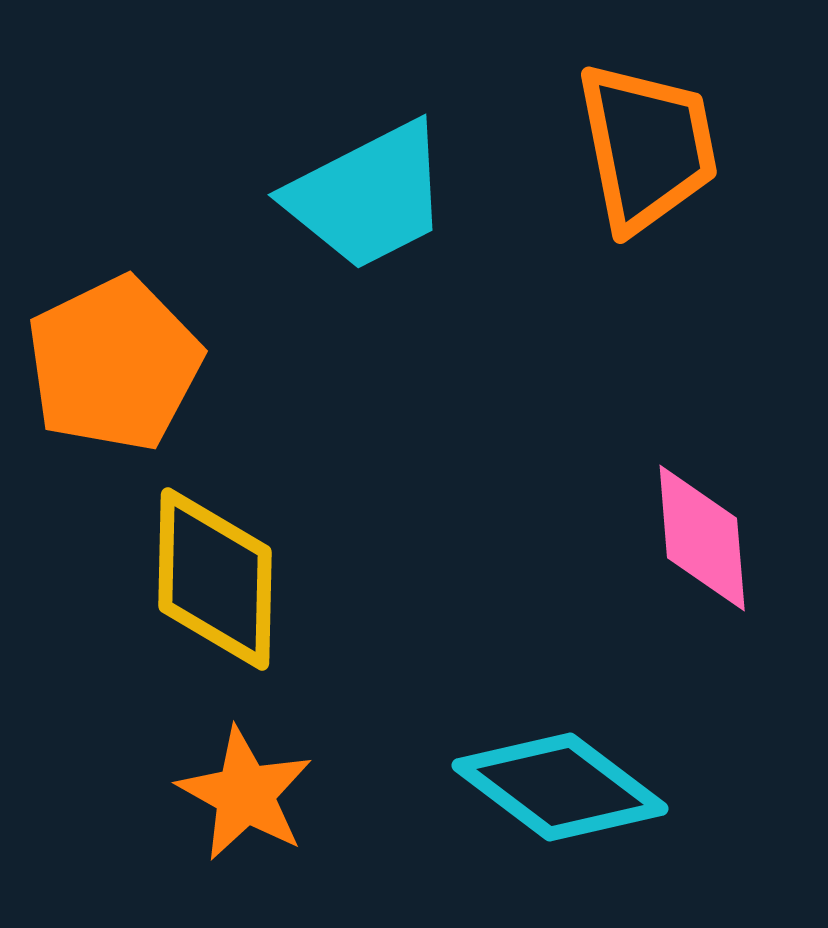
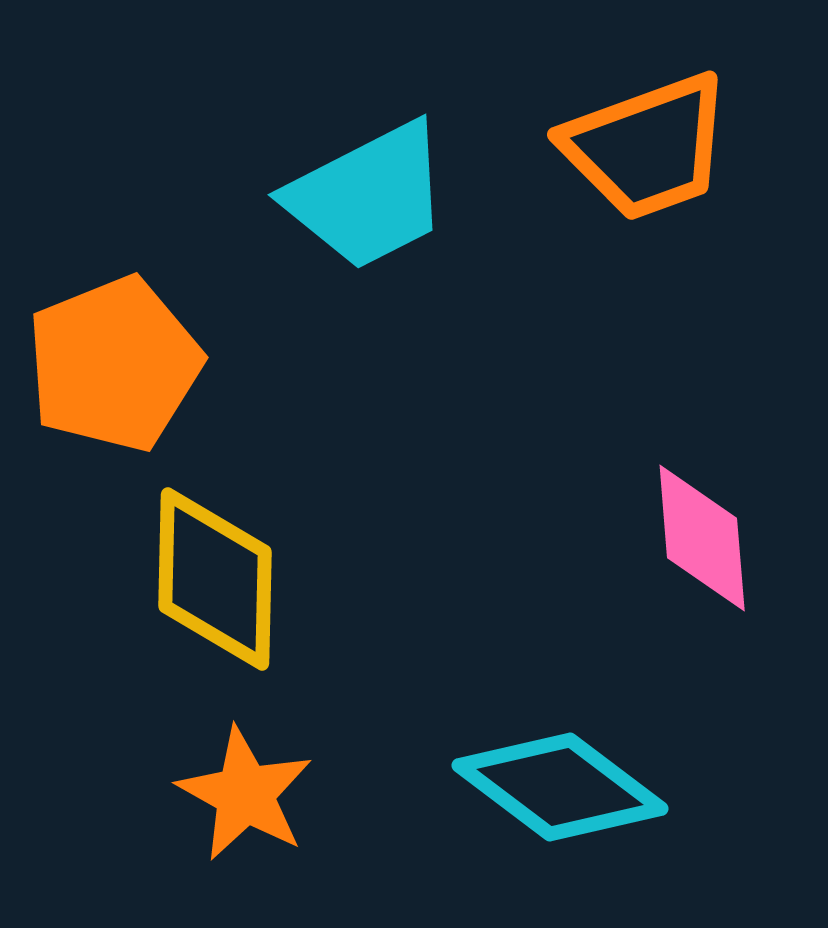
orange trapezoid: rotated 81 degrees clockwise
orange pentagon: rotated 4 degrees clockwise
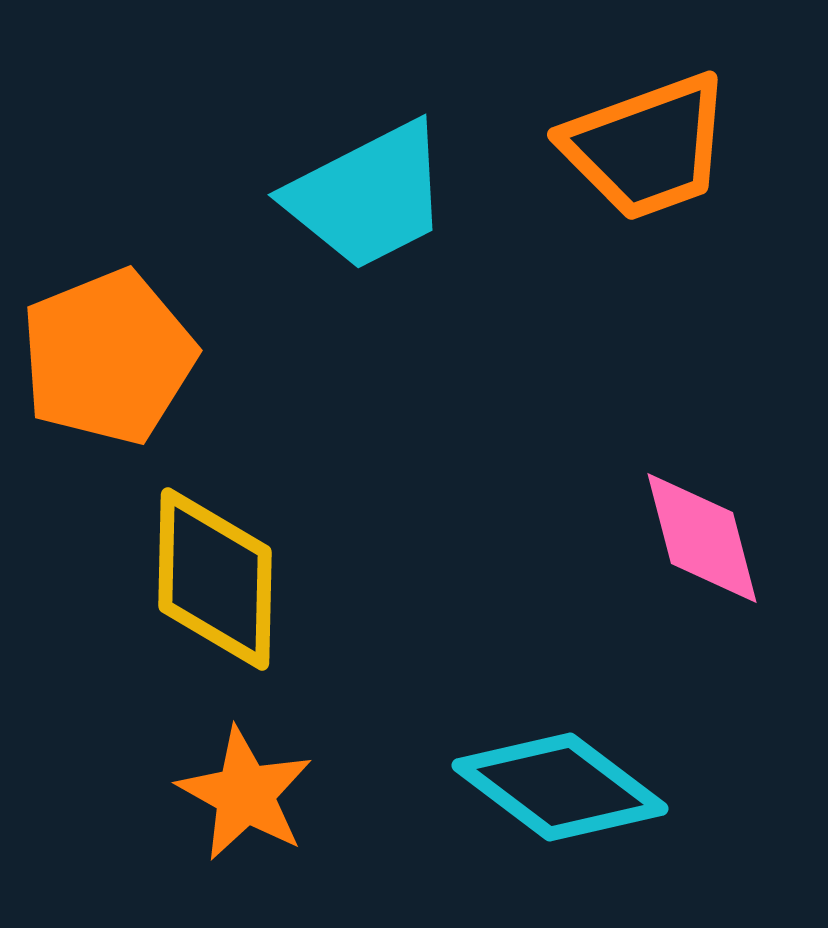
orange pentagon: moved 6 px left, 7 px up
pink diamond: rotated 10 degrees counterclockwise
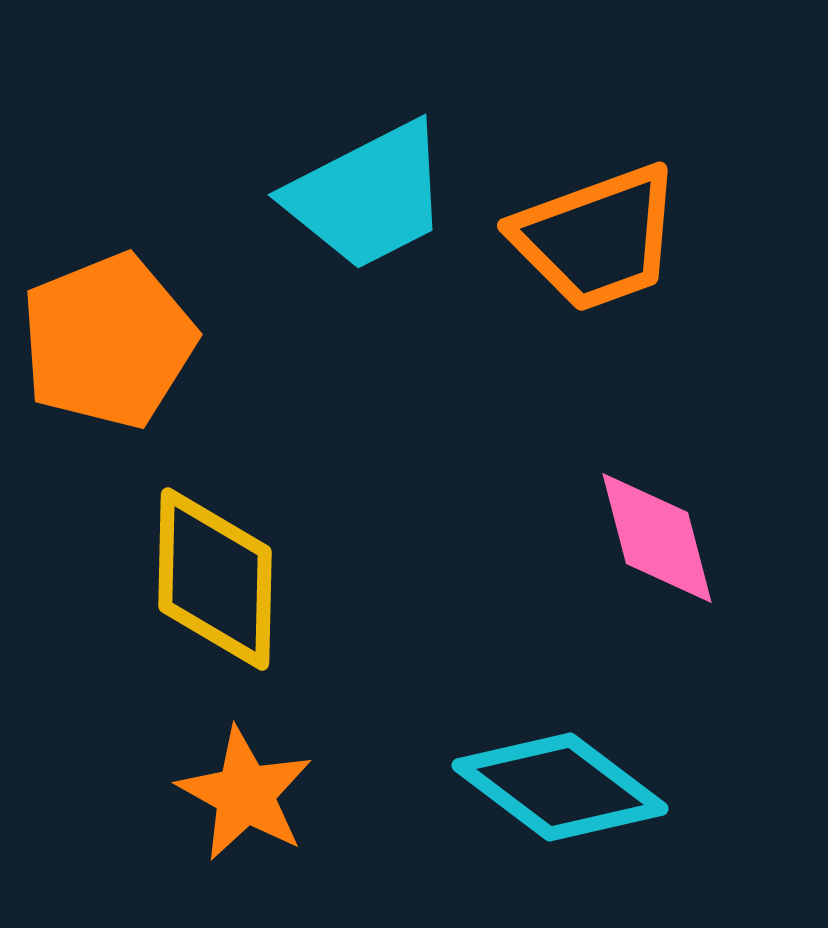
orange trapezoid: moved 50 px left, 91 px down
orange pentagon: moved 16 px up
pink diamond: moved 45 px left
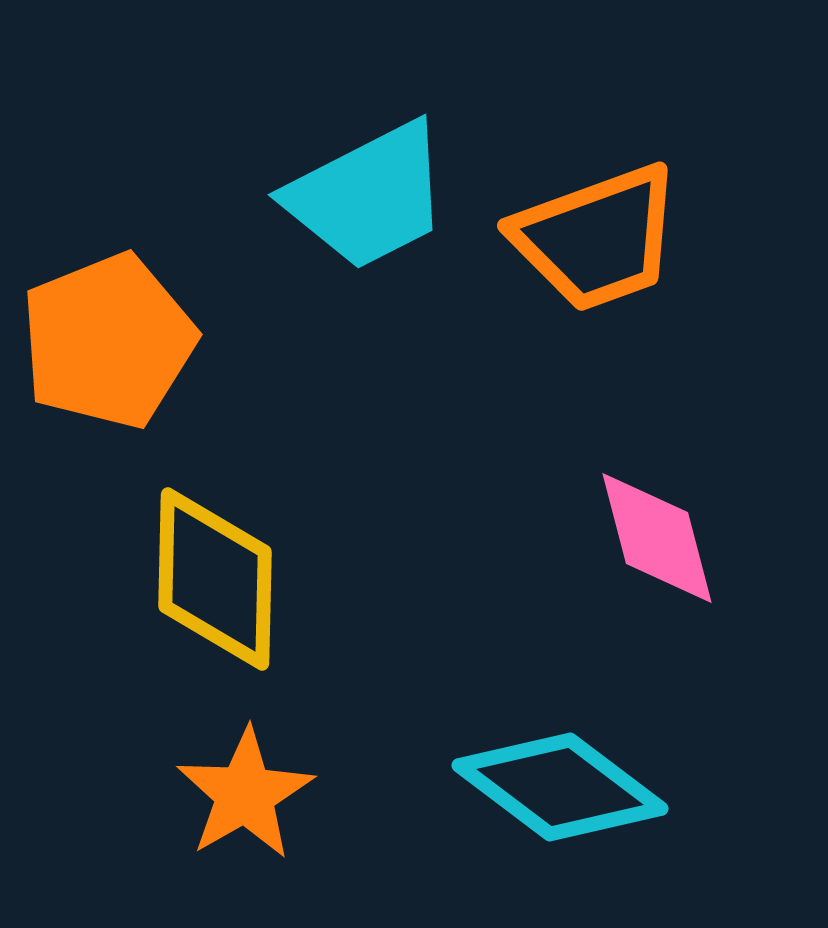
orange star: rotated 13 degrees clockwise
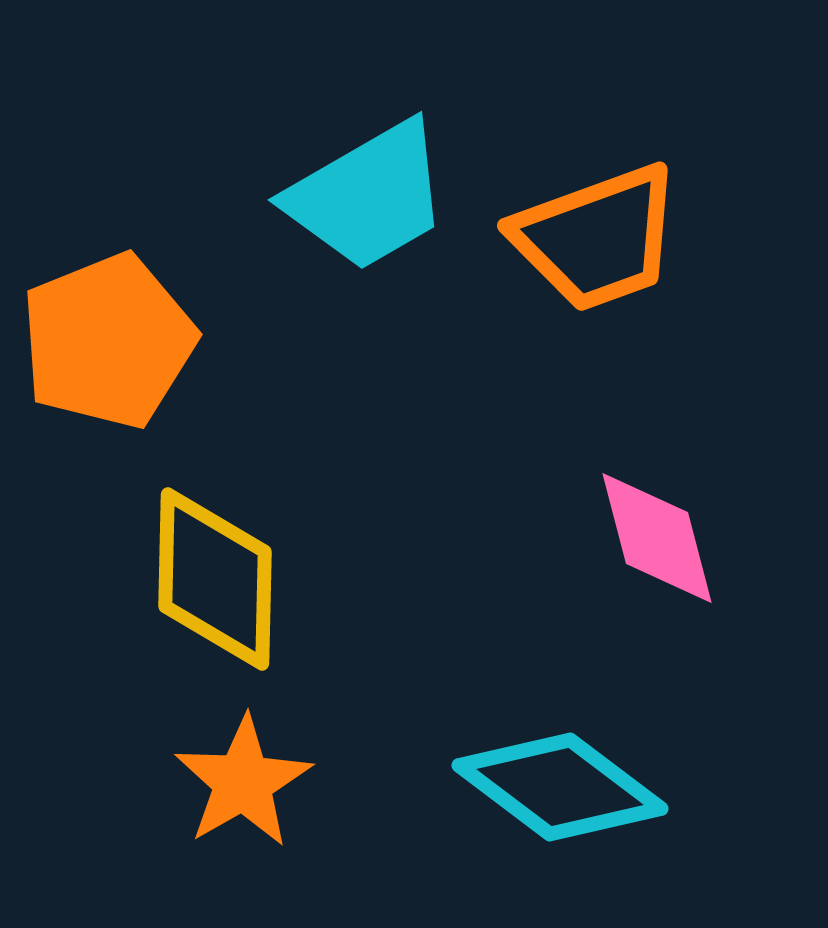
cyan trapezoid: rotated 3 degrees counterclockwise
orange star: moved 2 px left, 12 px up
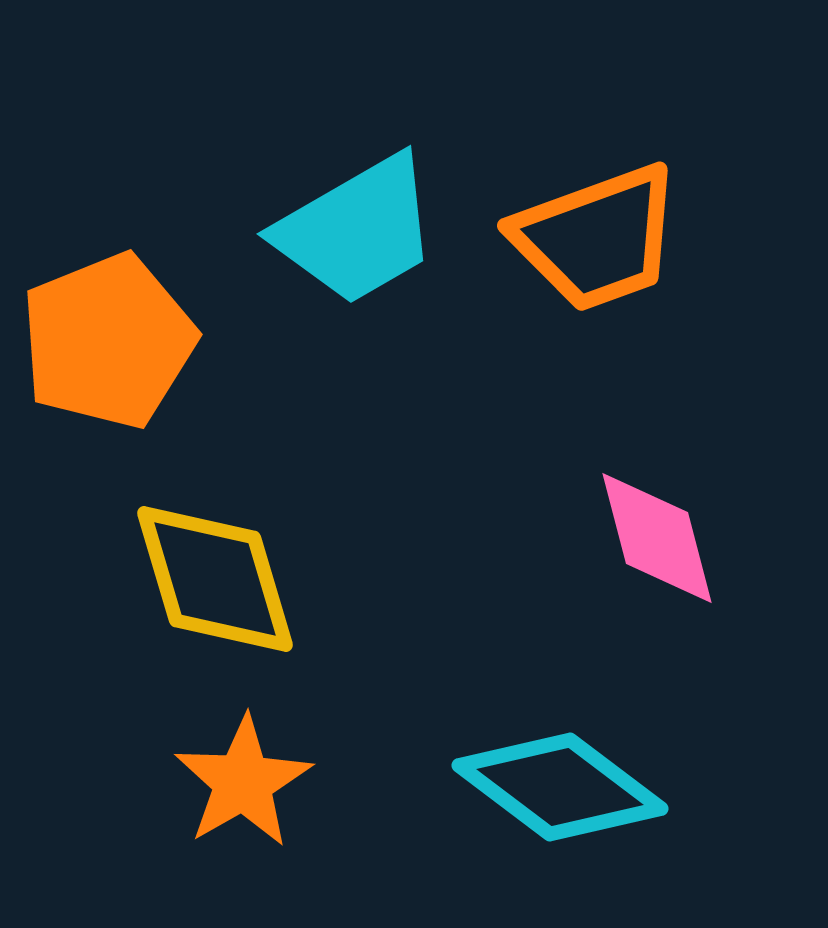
cyan trapezoid: moved 11 px left, 34 px down
yellow diamond: rotated 18 degrees counterclockwise
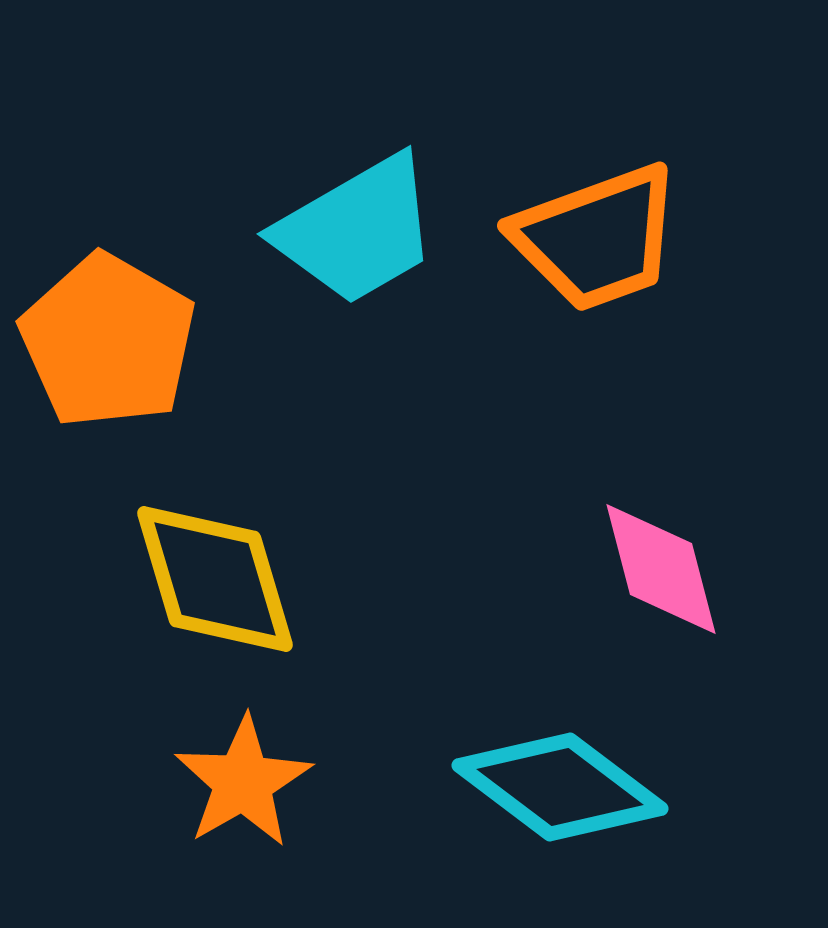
orange pentagon: rotated 20 degrees counterclockwise
pink diamond: moved 4 px right, 31 px down
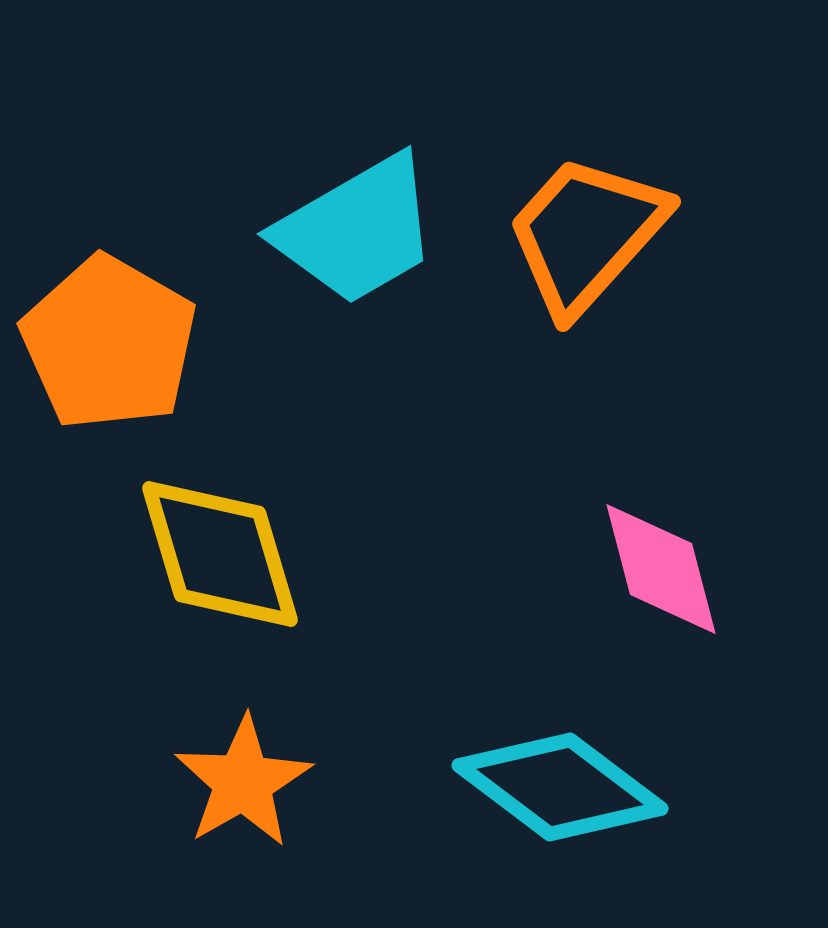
orange trapezoid: moved 11 px left, 4 px up; rotated 152 degrees clockwise
orange pentagon: moved 1 px right, 2 px down
yellow diamond: moved 5 px right, 25 px up
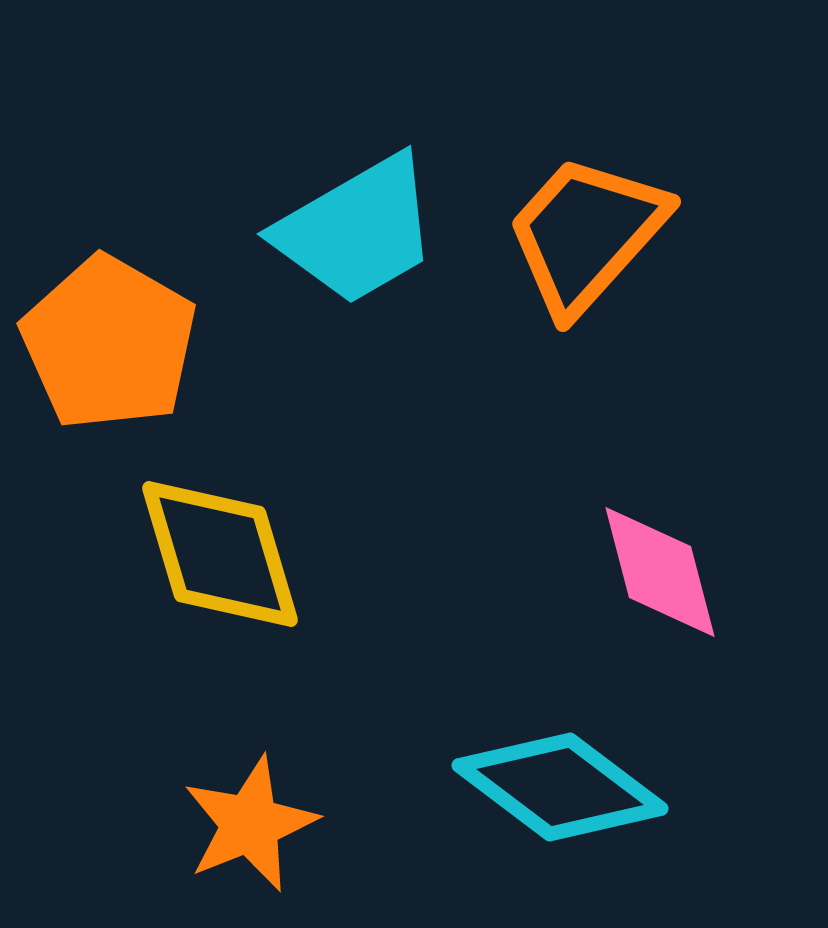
pink diamond: moved 1 px left, 3 px down
orange star: moved 7 px right, 42 px down; rotated 8 degrees clockwise
